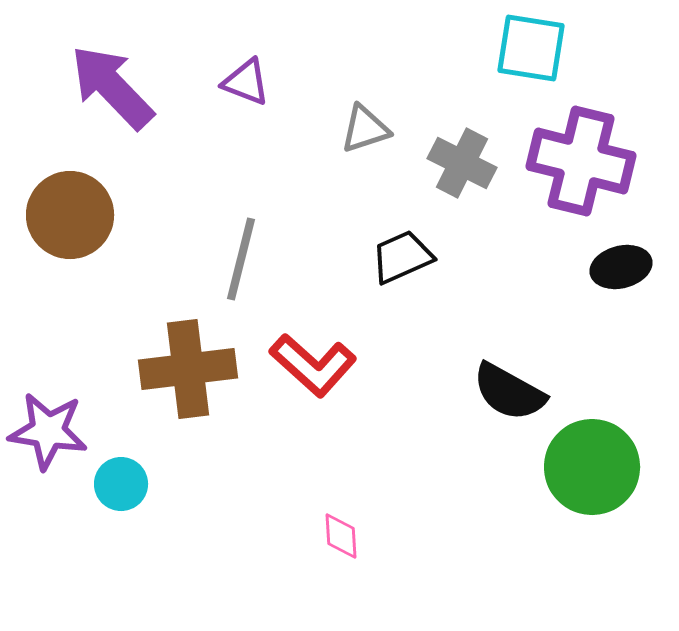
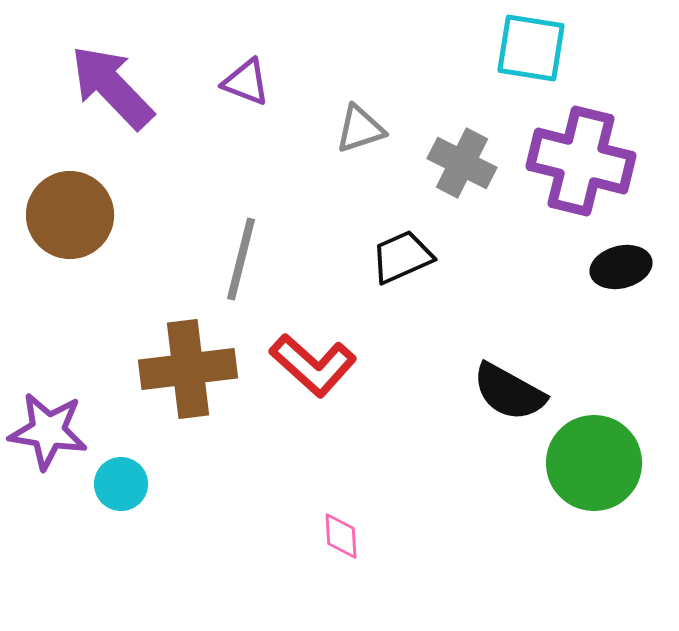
gray triangle: moved 5 px left
green circle: moved 2 px right, 4 px up
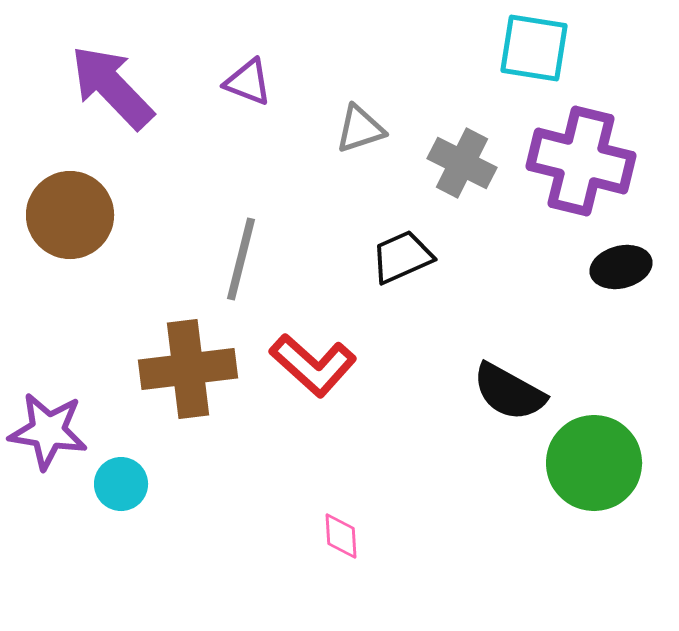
cyan square: moved 3 px right
purple triangle: moved 2 px right
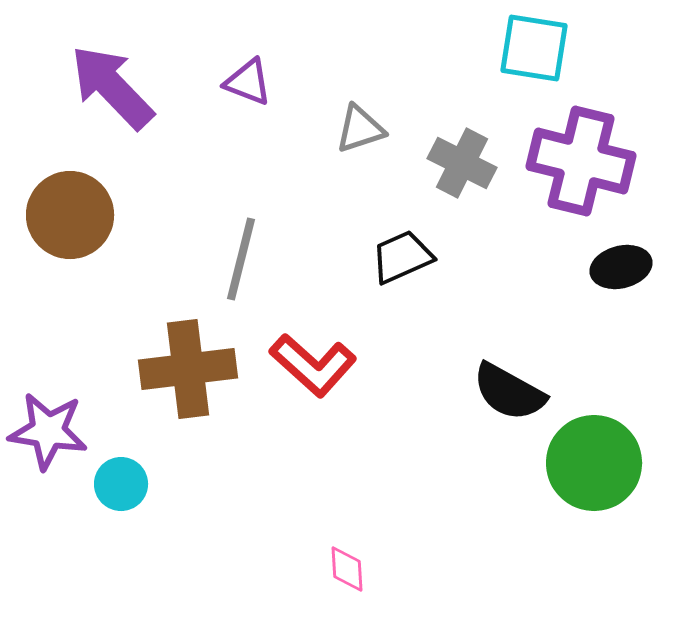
pink diamond: moved 6 px right, 33 px down
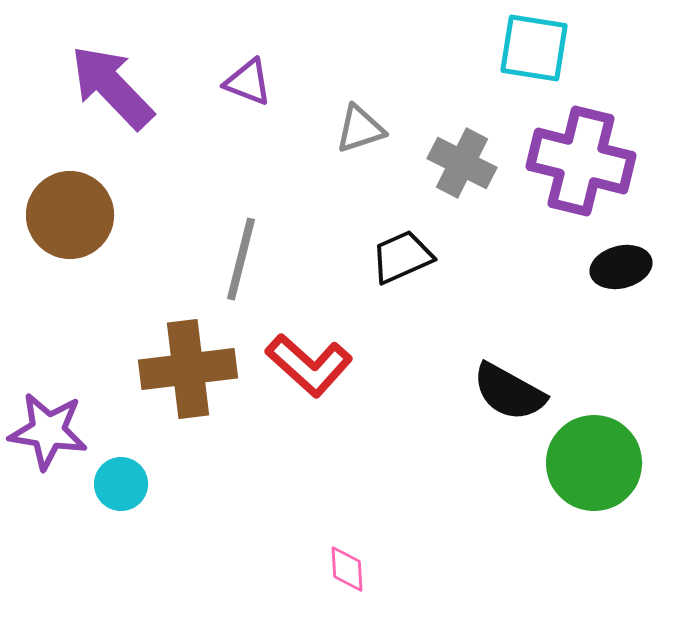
red L-shape: moved 4 px left
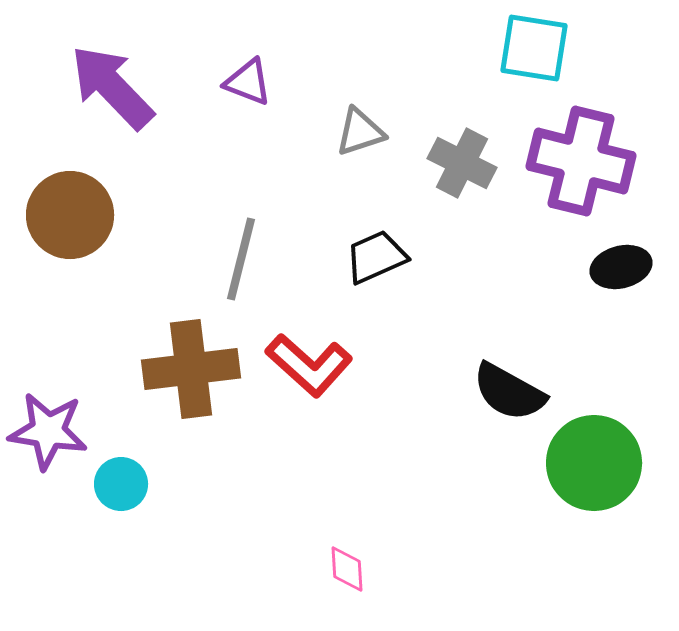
gray triangle: moved 3 px down
black trapezoid: moved 26 px left
brown cross: moved 3 px right
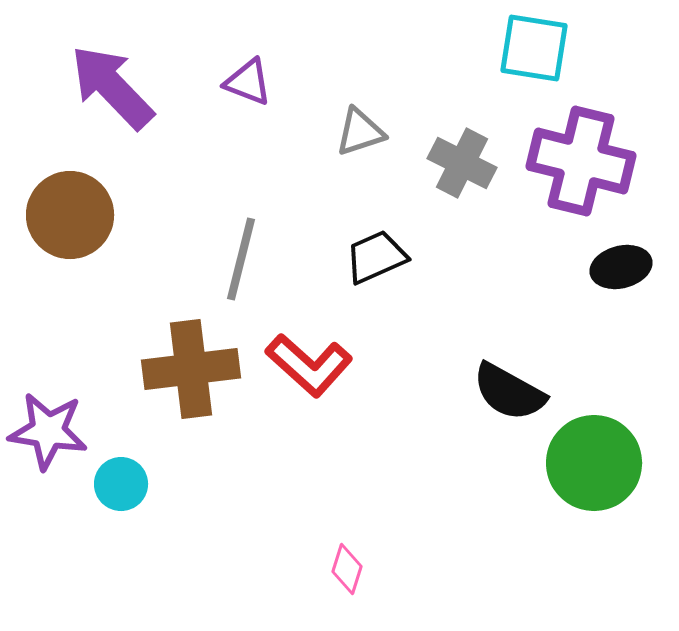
pink diamond: rotated 21 degrees clockwise
